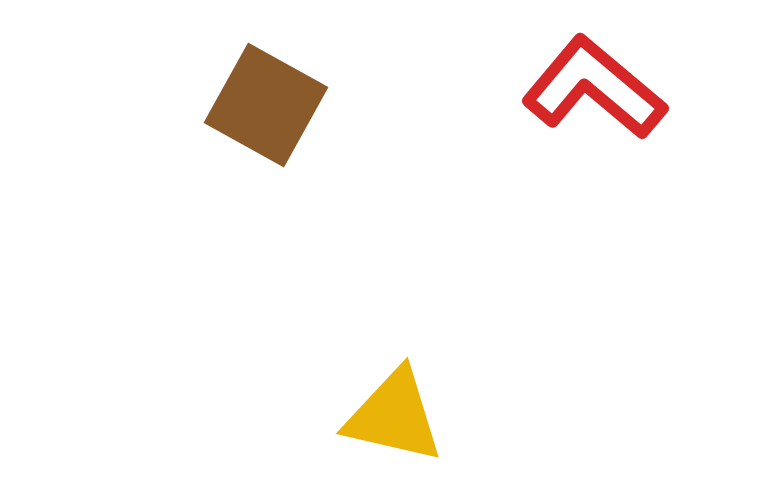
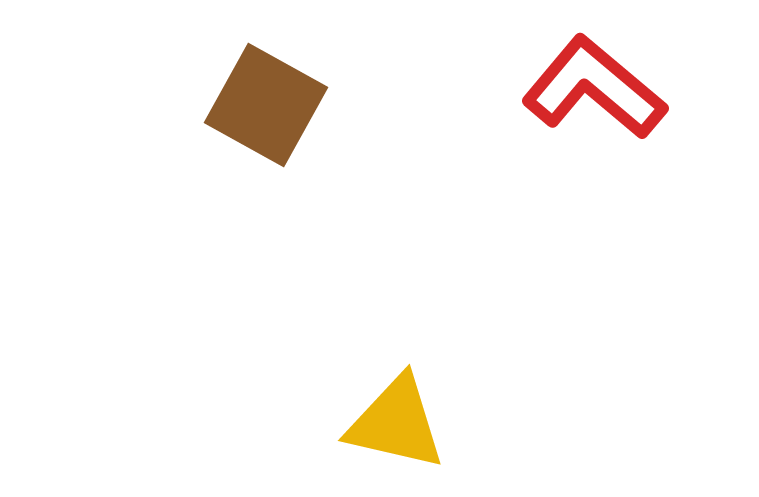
yellow triangle: moved 2 px right, 7 px down
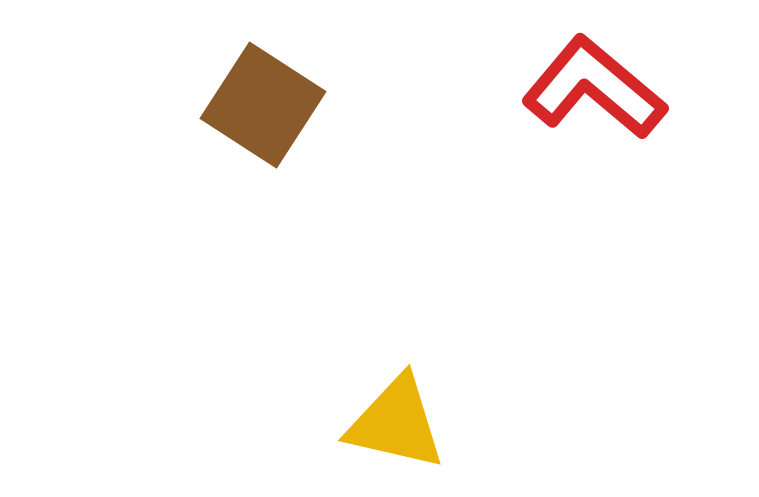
brown square: moved 3 px left; rotated 4 degrees clockwise
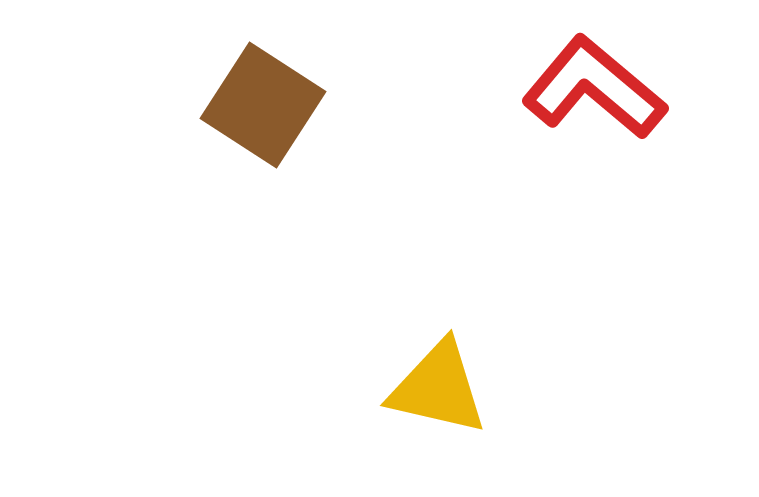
yellow triangle: moved 42 px right, 35 px up
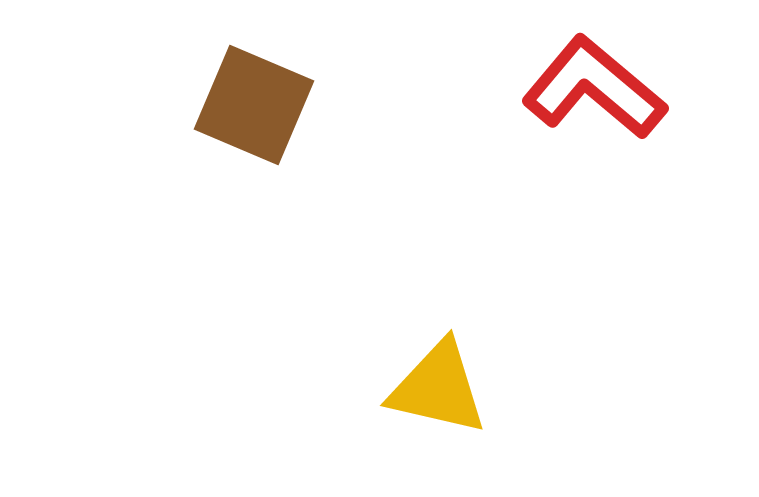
brown square: moved 9 px left; rotated 10 degrees counterclockwise
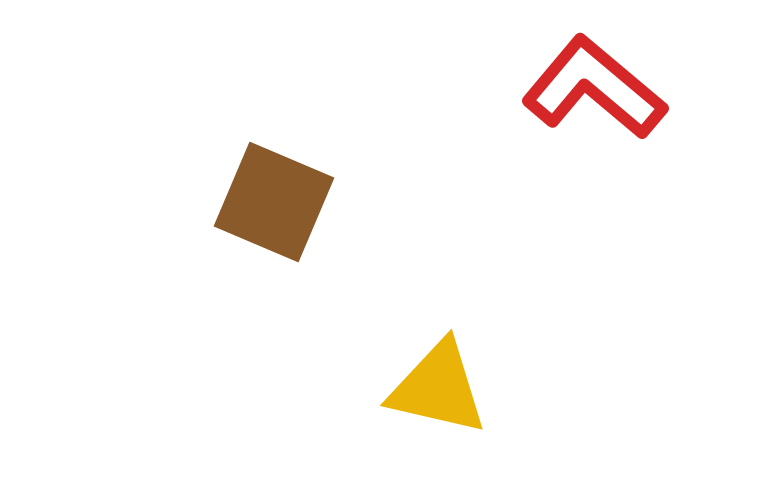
brown square: moved 20 px right, 97 px down
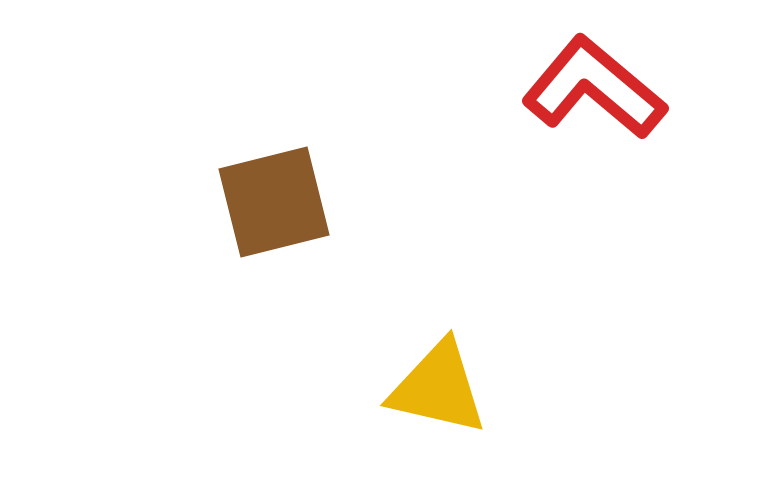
brown square: rotated 37 degrees counterclockwise
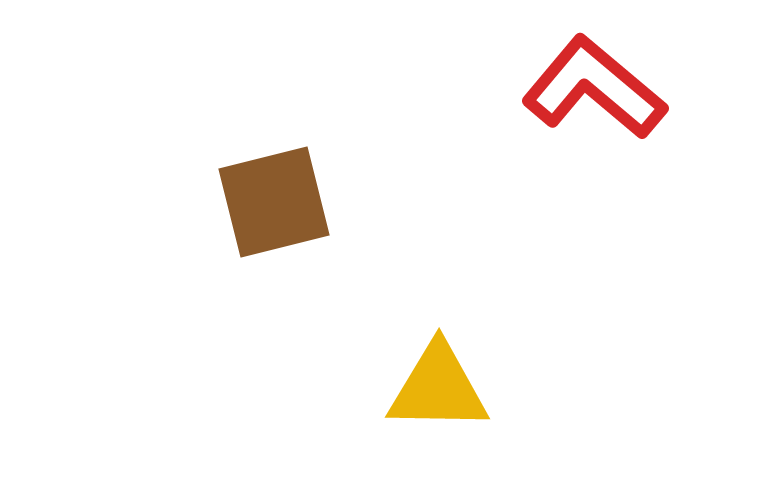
yellow triangle: rotated 12 degrees counterclockwise
